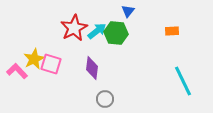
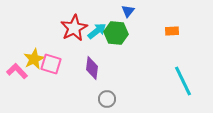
gray circle: moved 2 px right
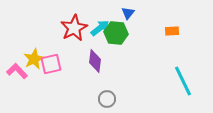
blue triangle: moved 2 px down
cyan arrow: moved 3 px right, 3 px up
pink square: rotated 30 degrees counterclockwise
purple diamond: moved 3 px right, 7 px up
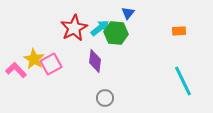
orange rectangle: moved 7 px right
yellow star: rotated 15 degrees counterclockwise
pink square: rotated 15 degrees counterclockwise
pink L-shape: moved 1 px left, 1 px up
gray circle: moved 2 px left, 1 px up
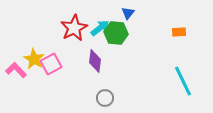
orange rectangle: moved 1 px down
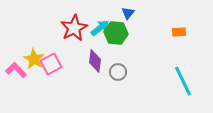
gray circle: moved 13 px right, 26 px up
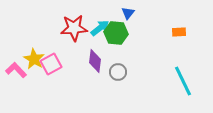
red star: rotated 24 degrees clockwise
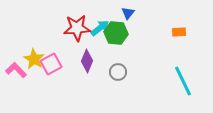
red star: moved 3 px right
purple diamond: moved 8 px left; rotated 15 degrees clockwise
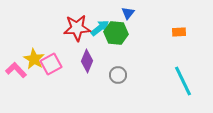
gray circle: moved 3 px down
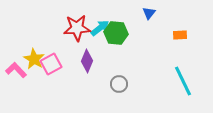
blue triangle: moved 21 px right
orange rectangle: moved 1 px right, 3 px down
gray circle: moved 1 px right, 9 px down
